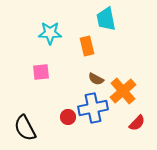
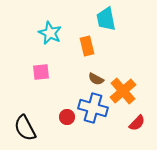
cyan star: rotated 25 degrees clockwise
blue cross: rotated 28 degrees clockwise
red circle: moved 1 px left
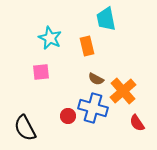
cyan star: moved 5 px down
red circle: moved 1 px right, 1 px up
red semicircle: rotated 102 degrees clockwise
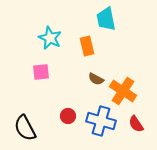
orange cross: rotated 16 degrees counterclockwise
blue cross: moved 8 px right, 13 px down
red semicircle: moved 1 px left, 1 px down
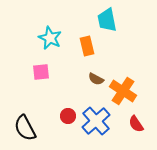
cyan trapezoid: moved 1 px right, 1 px down
blue cross: moved 5 px left; rotated 32 degrees clockwise
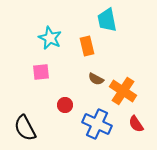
red circle: moved 3 px left, 11 px up
blue cross: moved 1 px right, 3 px down; rotated 24 degrees counterclockwise
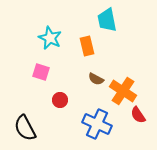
pink square: rotated 24 degrees clockwise
red circle: moved 5 px left, 5 px up
red semicircle: moved 2 px right, 9 px up
